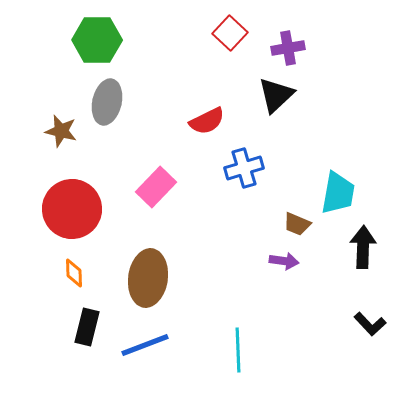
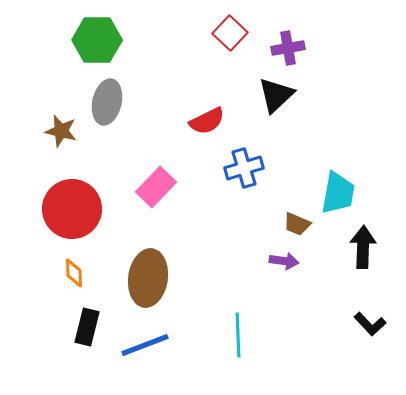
cyan line: moved 15 px up
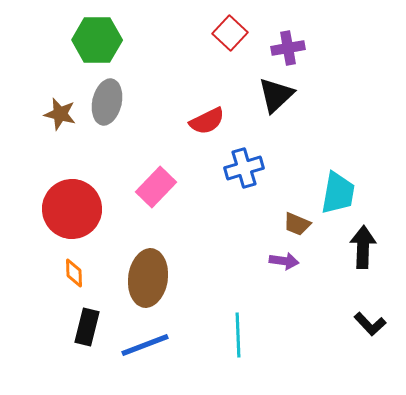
brown star: moved 1 px left, 17 px up
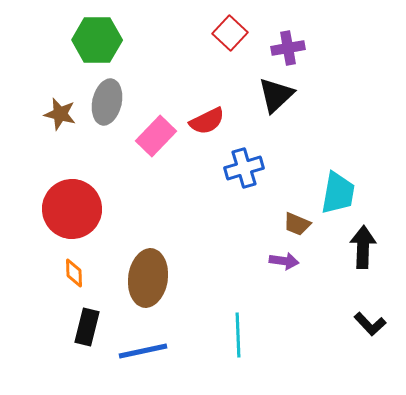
pink rectangle: moved 51 px up
blue line: moved 2 px left, 6 px down; rotated 9 degrees clockwise
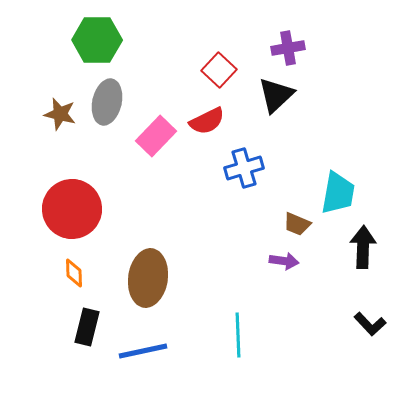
red square: moved 11 px left, 37 px down
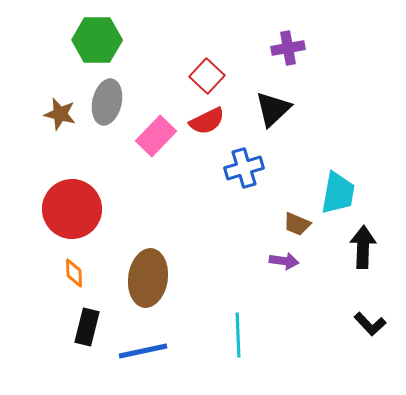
red square: moved 12 px left, 6 px down
black triangle: moved 3 px left, 14 px down
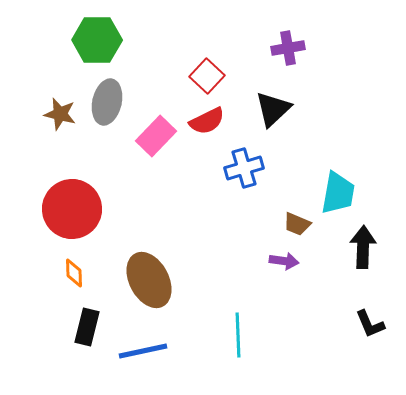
brown ellipse: moved 1 px right, 2 px down; rotated 36 degrees counterclockwise
black L-shape: rotated 20 degrees clockwise
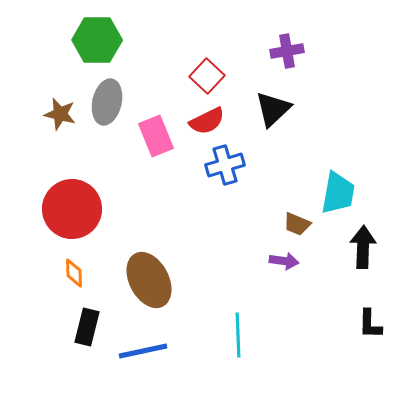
purple cross: moved 1 px left, 3 px down
pink rectangle: rotated 66 degrees counterclockwise
blue cross: moved 19 px left, 3 px up
black L-shape: rotated 24 degrees clockwise
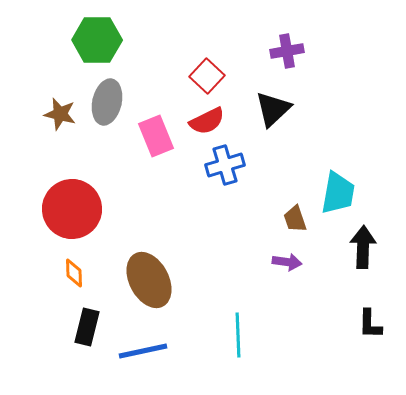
brown trapezoid: moved 2 px left, 5 px up; rotated 48 degrees clockwise
purple arrow: moved 3 px right, 1 px down
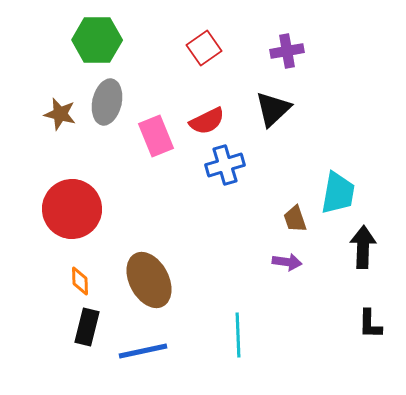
red square: moved 3 px left, 28 px up; rotated 12 degrees clockwise
orange diamond: moved 6 px right, 8 px down
